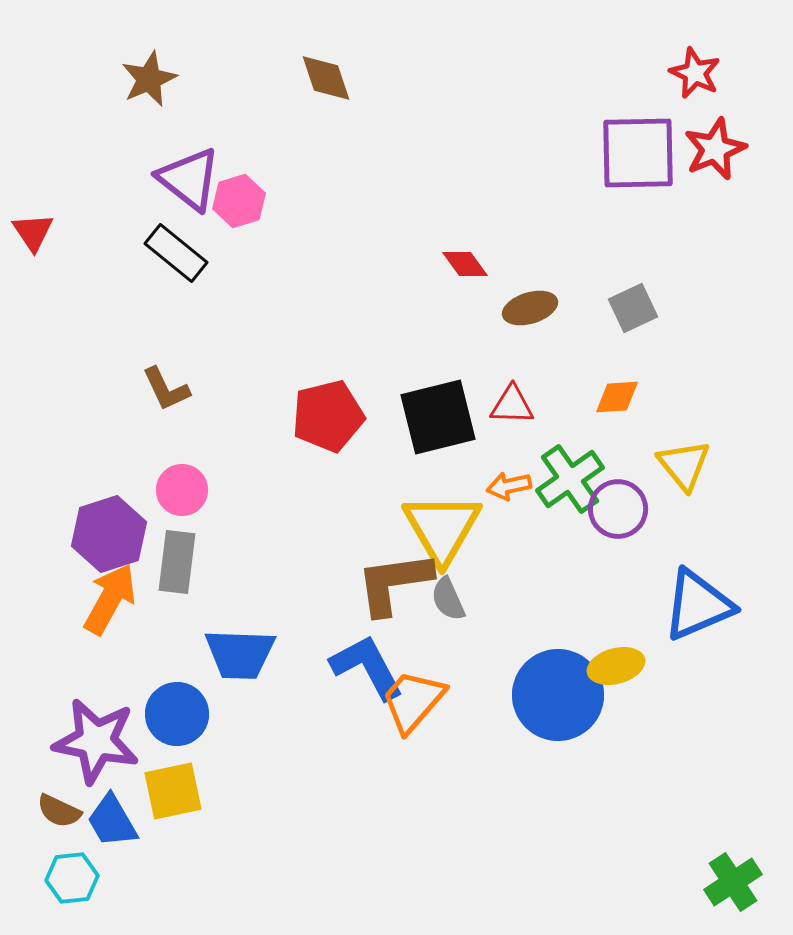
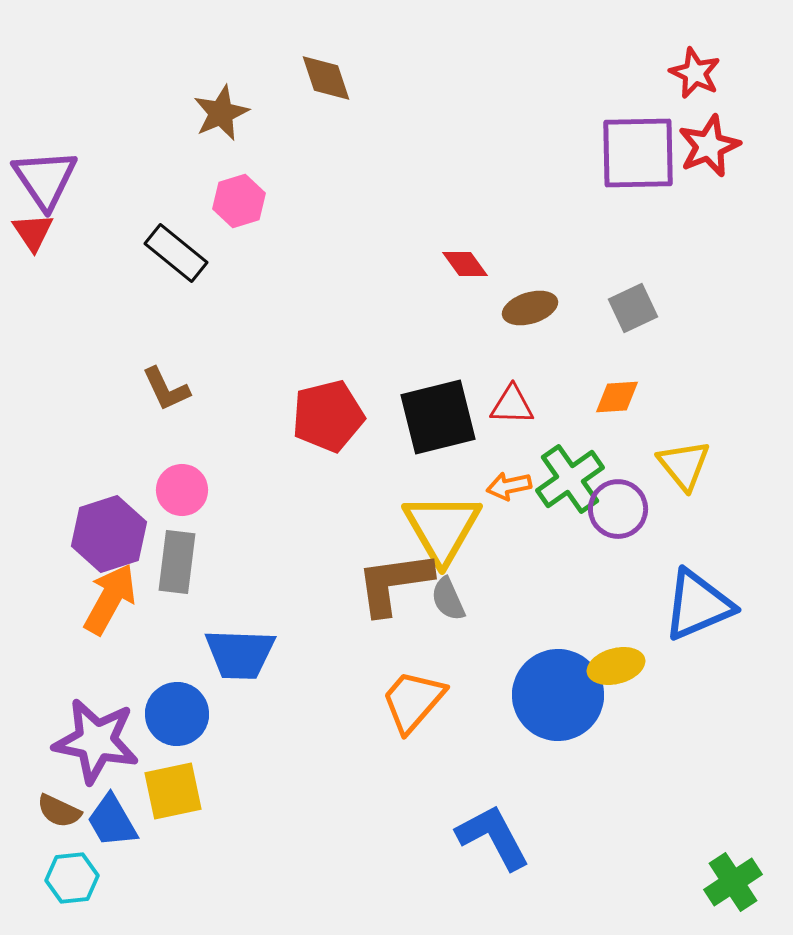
brown star at (149, 79): moved 72 px right, 34 px down
red star at (715, 149): moved 6 px left, 3 px up
purple triangle at (189, 179): moved 144 px left; rotated 18 degrees clockwise
blue L-shape at (367, 667): moved 126 px right, 170 px down
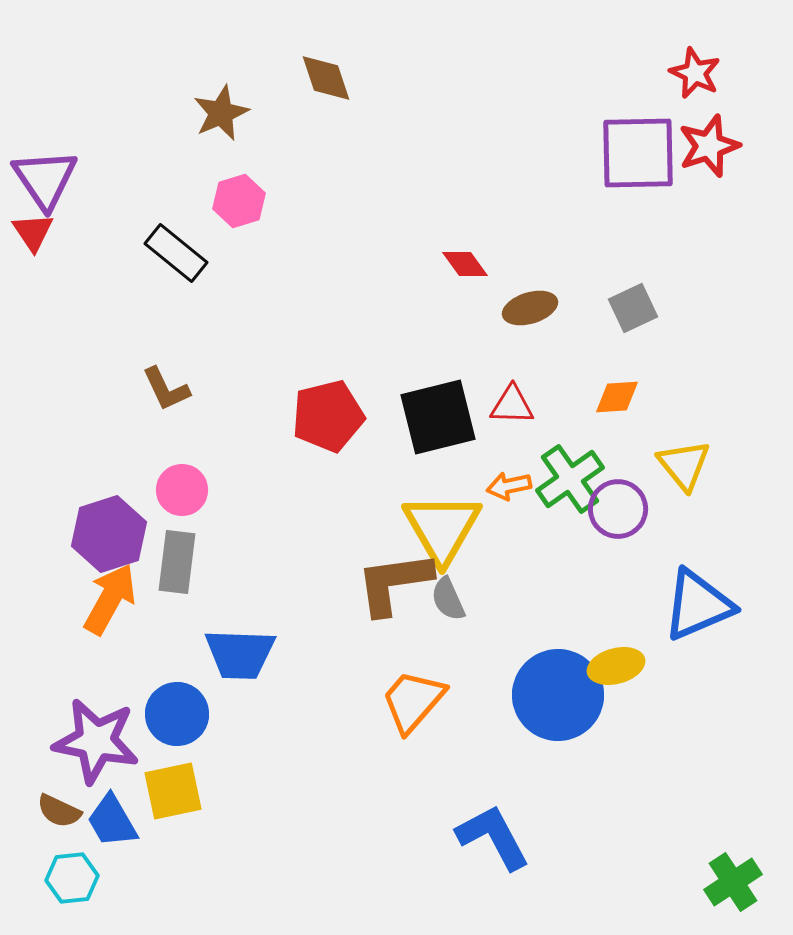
red star at (709, 146): rotated 4 degrees clockwise
